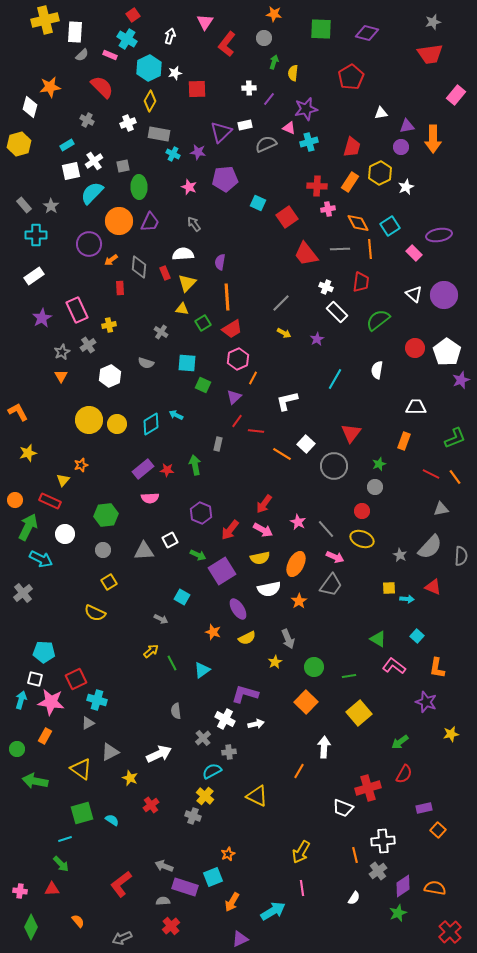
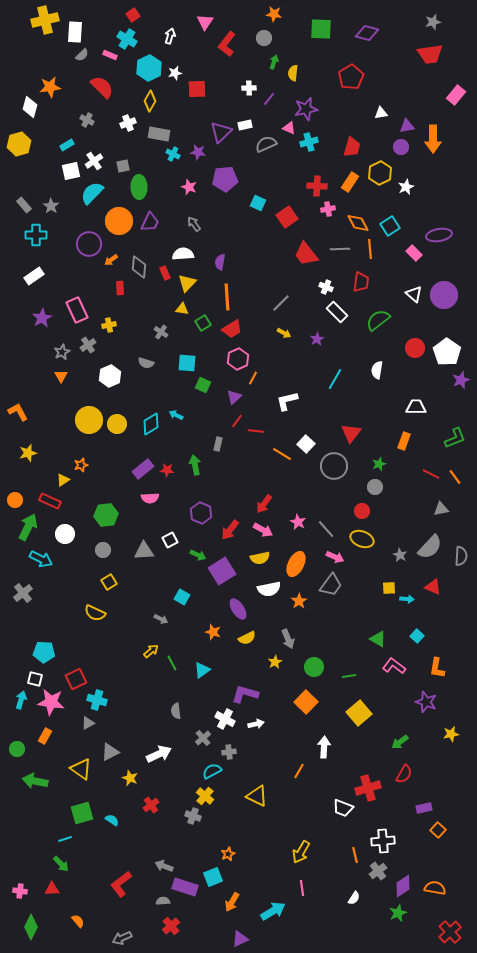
yellow triangle at (63, 480): rotated 16 degrees clockwise
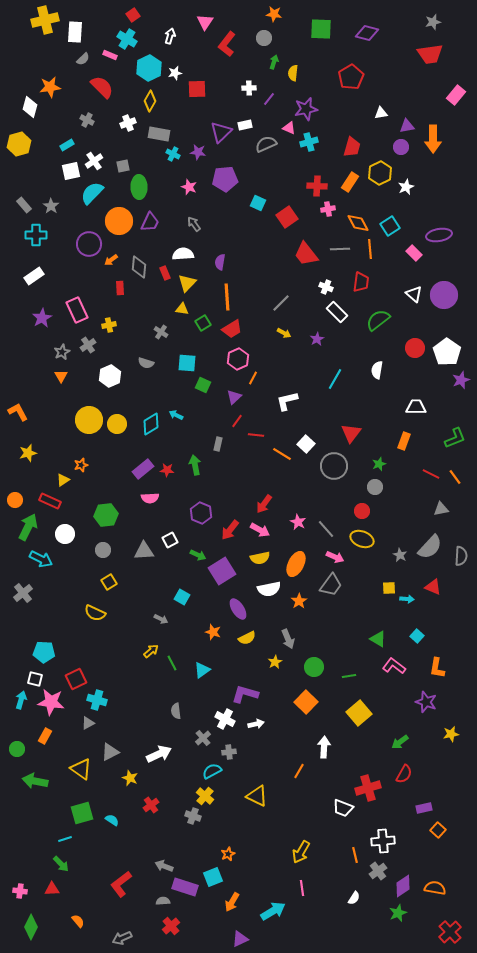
gray semicircle at (82, 55): moved 1 px right, 4 px down
red line at (256, 431): moved 4 px down
pink arrow at (263, 530): moved 3 px left
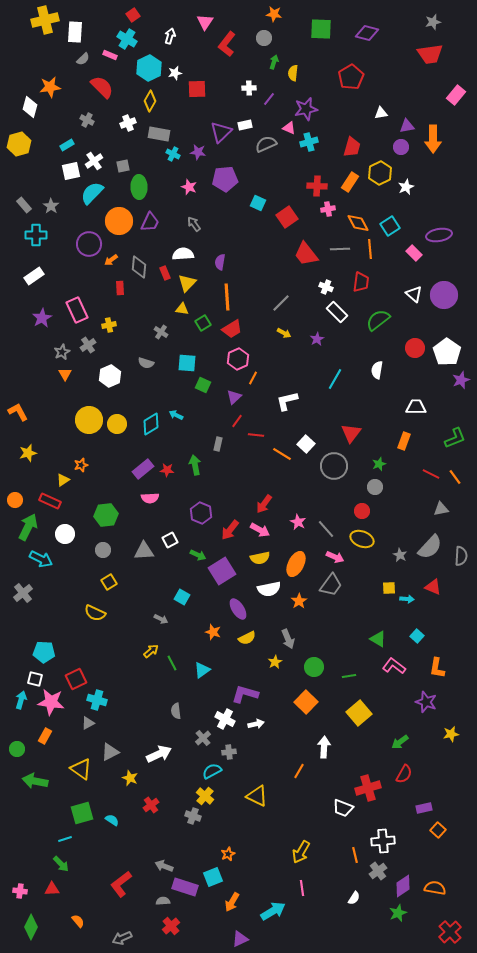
orange triangle at (61, 376): moved 4 px right, 2 px up
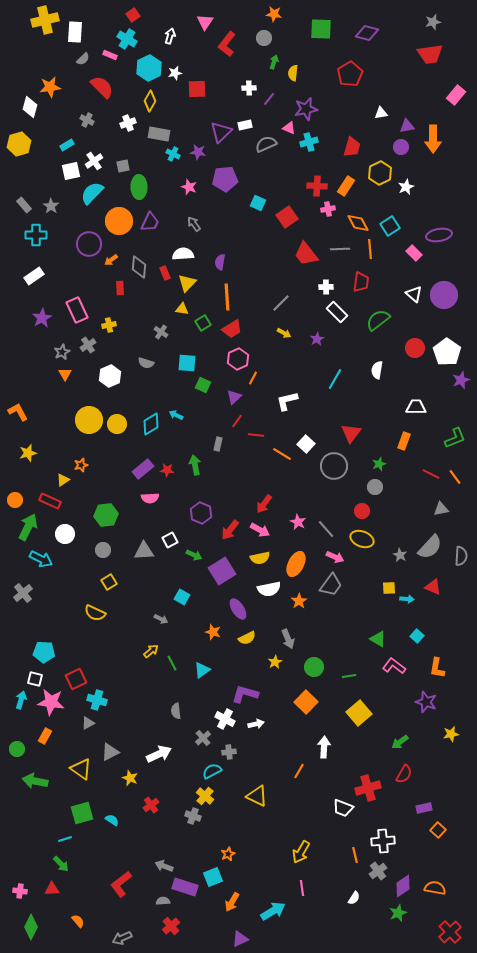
red pentagon at (351, 77): moved 1 px left, 3 px up
orange rectangle at (350, 182): moved 4 px left, 4 px down
white cross at (326, 287): rotated 24 degrees counterclockwise
green arrow at (198, 555): moved 4 px left
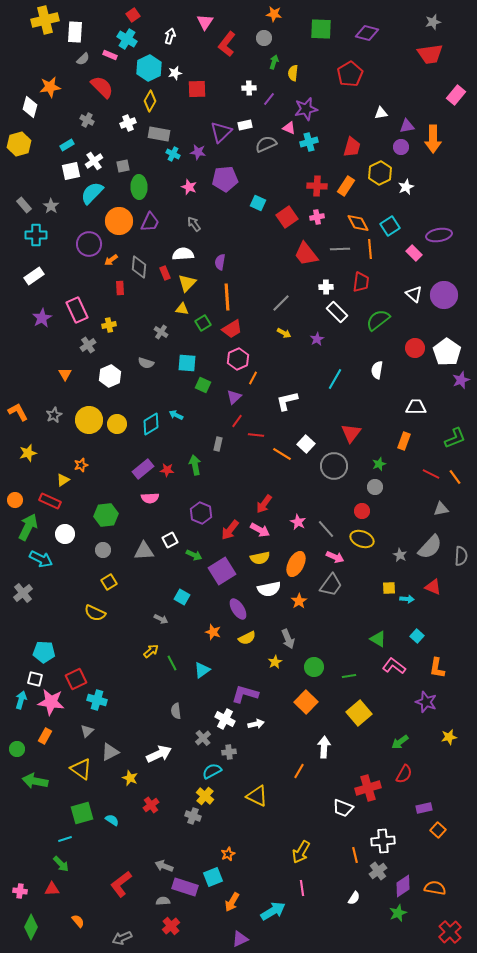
pink cross at (328, 209): moved 11 px left, 8 px down
gray star at (62, 352): moved 8 px left, 63 px down
gray triangle at (88, 723): moved 1 px left, 8 px down; rotated 16 degrees counterclockwise
yellow star at (451, 734): moved 2 px left, 3 px down
